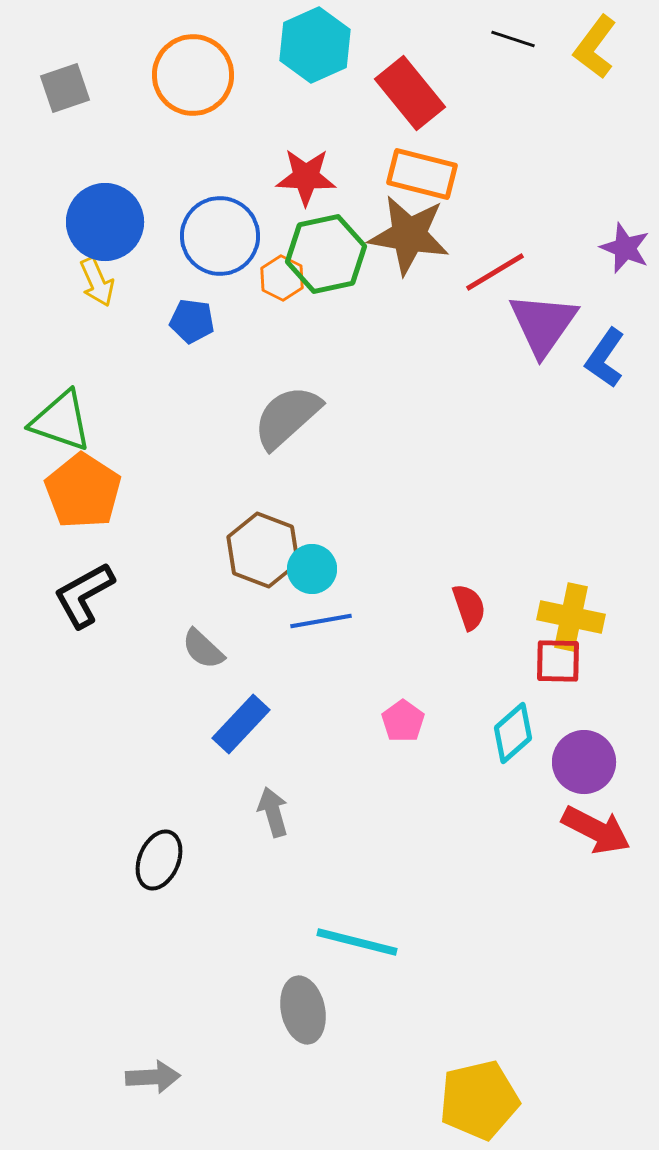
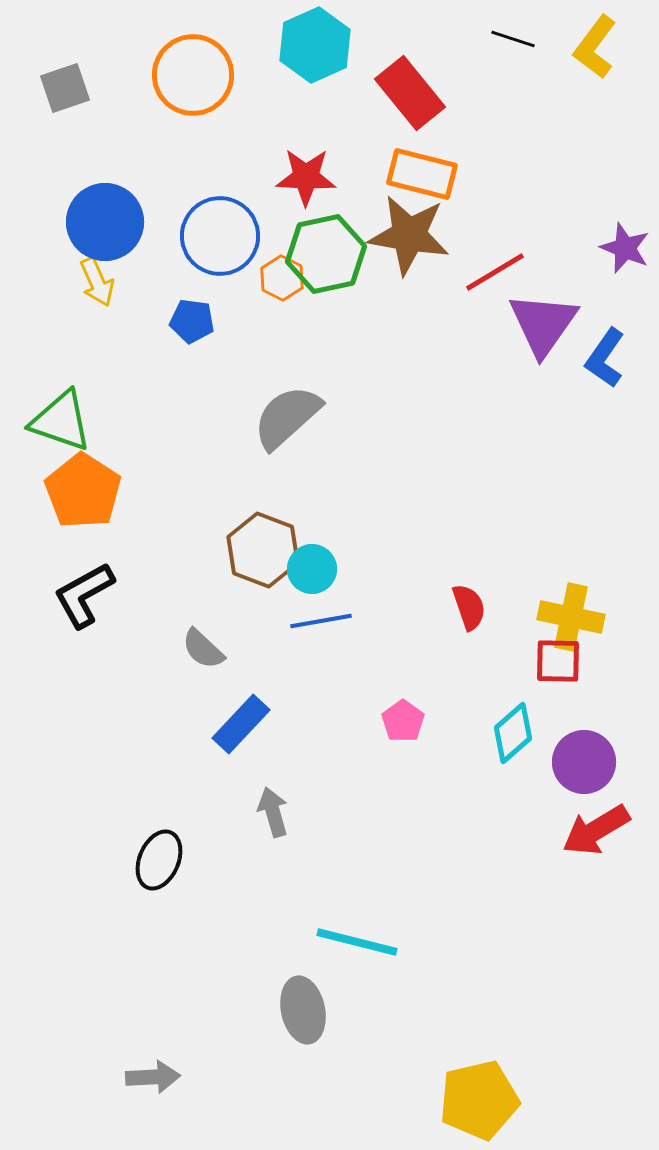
red arrow at (596, 830): rotated 122 degrees clockwise
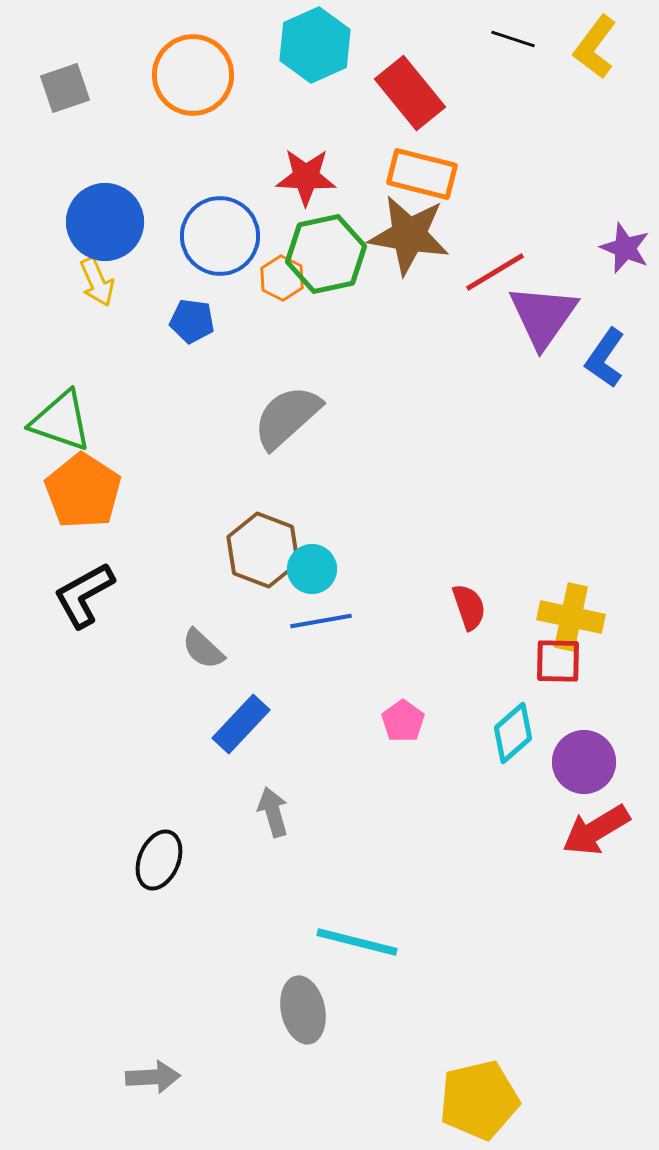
purple triangle at (543, 324): moved 8 px up
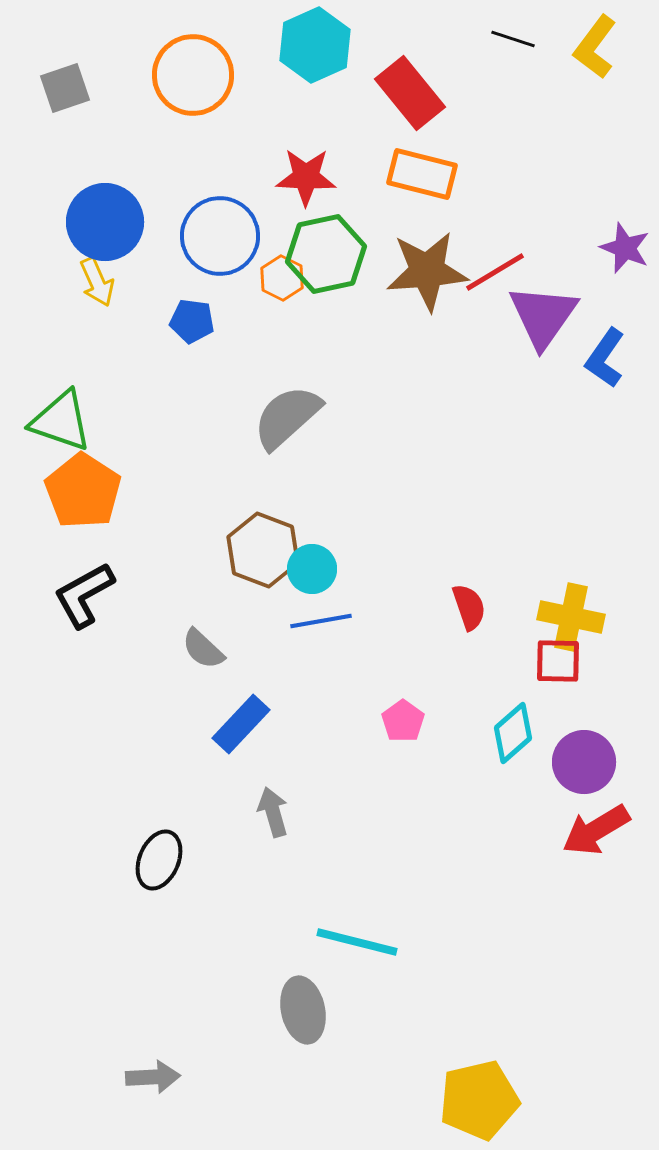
brown star at (409, 235): moved 18 px right, 36 px down; rotated 14 degrees counterclockwise
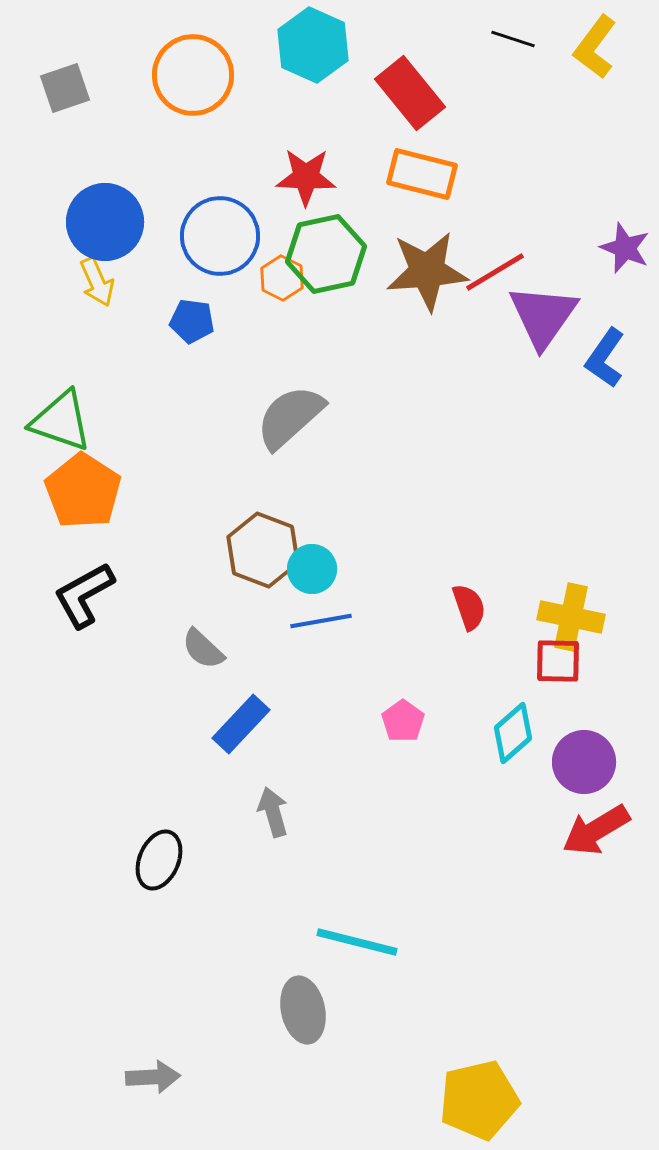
cyan hexagon at (315, 45): moved 2 px left; rotated 12 degrees counterclockwise
gray semicircle at (287, 417): moved 3 px right
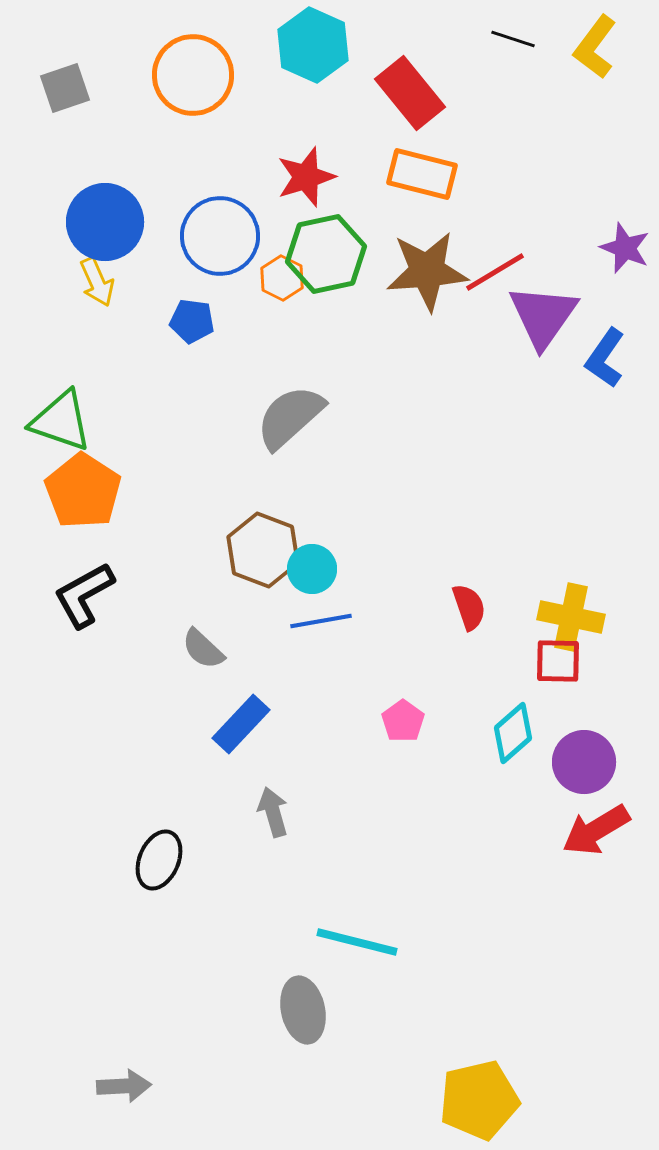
red star at (306, 177): rotated 20 degrees counterclockwise
gray arrow at (153, 1077): moved 29 px left, 9 px down
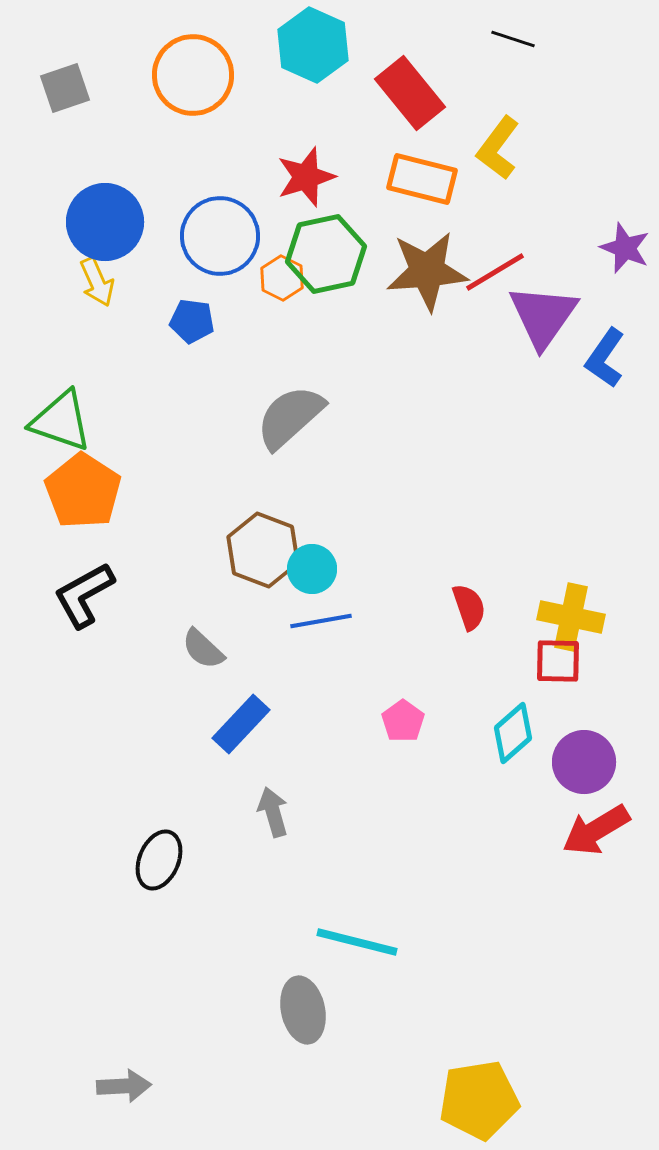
yellow L-shape at (595, 47): moved 97 px left, 101 px down
orange rectangle at (422, 174): moved 5 px down
yellow pentagon at (479, 1100): rotated 4 degrees clockwise
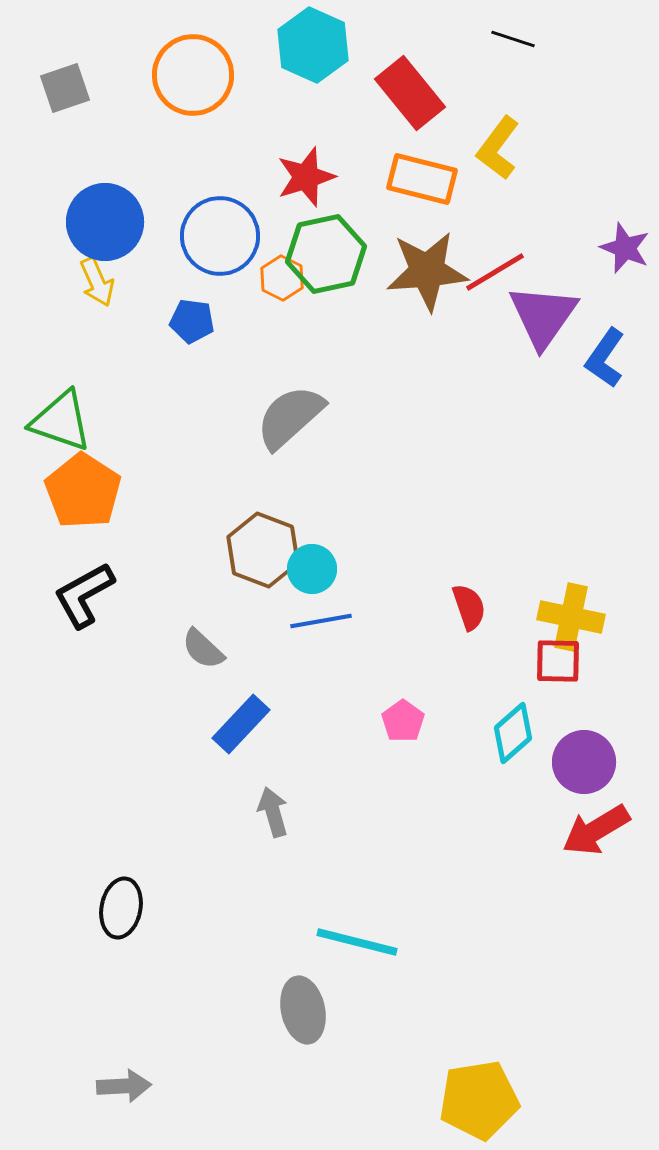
black ellipse at (159, 860): moved 38 px left, 48 px down; rotated 12 degrees counterclockwise
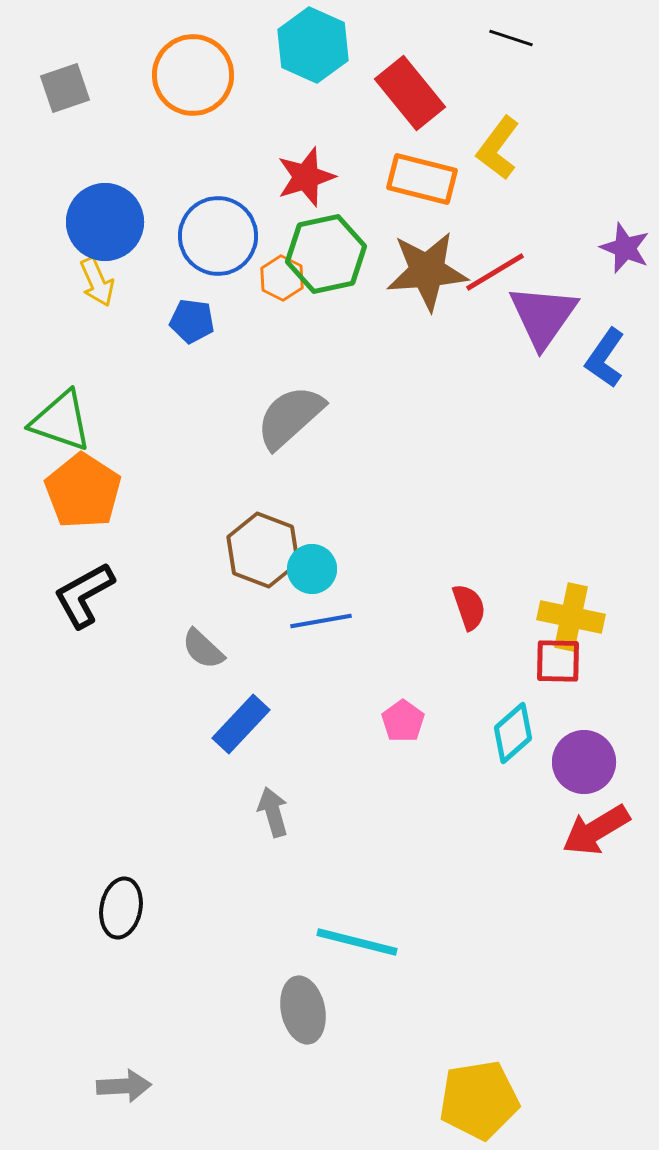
black line at (513, 39): moved 2 px left, 1 px up
blue circle at (220, 236): moved 2 px left
